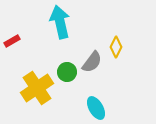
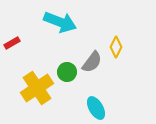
cyan arrow: rotated 124 degrees clockwise
red rectangle: moved 2 px down
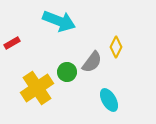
cyan arrow: moved 1 px left, 1 px up
cyan ellipse: moved 13 px right, 8 px up
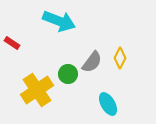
red rectangle: rotated 63 degrees clockwise
yellow diamond: moved 4 px right, 11 px down
green circle: moved 1 px right, 2 px down
yellow cross: moved 2 px down
cyan ellipse: moved 1 px left, 4 px down
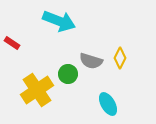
gray semicircle: moved 1 px left, 1 px up; rotated 70 degrees clockwise
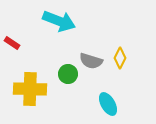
yellow cross: moved 7 px left, 1 px up; rotated 36 degrees clockwise
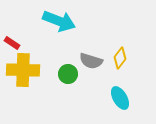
yellow diamond: rotated 10 degrees clockwise
yellow cross: moved 7 px left, 19 px up
cyan ellipse: moved 12 px right, 6 px up
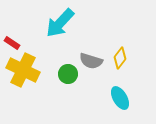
cyan arrow: moved 1 px right, 2 px down; rotated 112 degrees clockwise
yellow cross: rotated 24 degrees clockwise
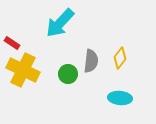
gray semicircle: rotated 100 degrees counterclockwise
cyan ellipse: rotated 55 degrees counterclockwise
